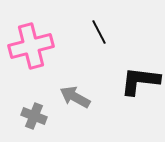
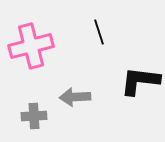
black line: rotated 10 degrees clockwise
gray arrow: rotated 32 degrees counterclockwise
gray cross: rotated 25 degrees counterclockwise
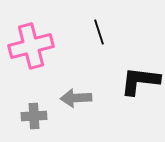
gray arrow: moved 1 px right, 1 px down
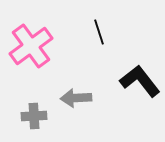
pink cross: rotated 21 degrees counterclockwise
black L-shape: rotated 45 degrees clockwise
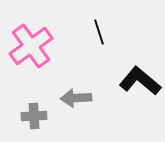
black L-shape: rotated 12 degrees counterclockwise
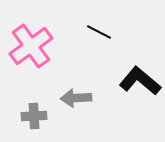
black line: rotated 45 degrees counterclockwise
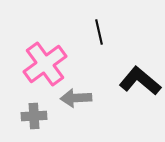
black line: rotated 50 degrees clockwise
pink cross: moved 14 px right, 18 px down
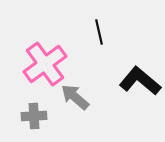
gray arrow: moved 1 px left, 1 px up; rotated 44 degrees clockwise
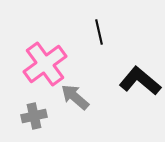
gray cross: rotated 10 degrees counterclockwise
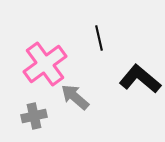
black line: moved 6 px down
black L-shape: moved 2 px up
